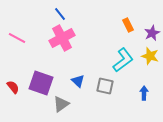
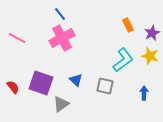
blue triangle: moved 2 px left, 1 px up
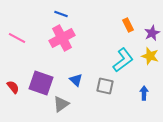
blue line: moved 1 px right; rotated 32 degrees counterclockwise
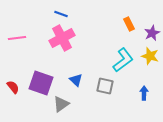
orange rectangle: moved 1 px right, 1 px up
pink line: rotated 36 degrees counterclockwise
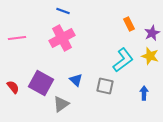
blue line: moved 2 px right, 3 px up
purple square: rotated 10 degrees clockwise
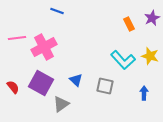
blue line: moved 6 px left
purple star: moved 15 px up
pink cross: moved 18 px left, 9 px down
cyan L-shape: rotated 85 degrees clockwise
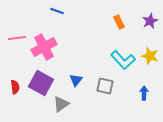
purple star: moved 2 px left, 3 px down
orange rectangle: moved 10 px left, 2 px up
blue triangle: rotated 24 degrees clockwise
red semicircle: moved 2 px right; rotated 32 degrees clockwise
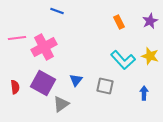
purple square: moved 2 px right
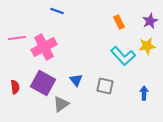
yellow star: moved 3 px left, 10 px up; rotated 24 degrees counterclockwise
cyan L-shape: moved 4 px up
blue triangle: rotated 16 degrees counterclockwise
